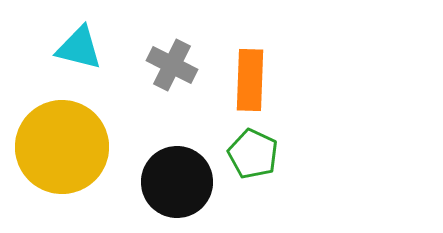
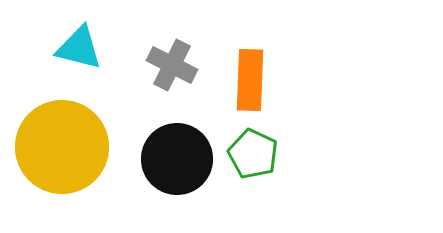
black circle: moved 23 px up
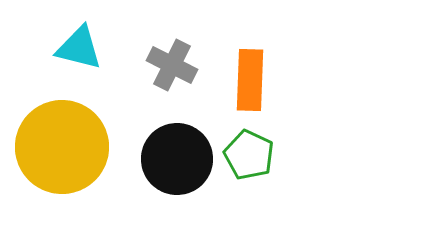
green pentagon: moved 4 px left, 1 px down
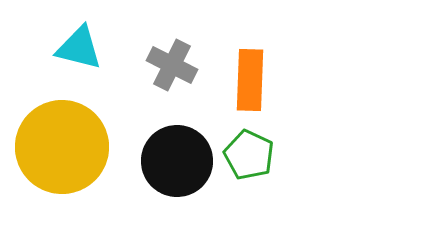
black circle: moved 2 px down
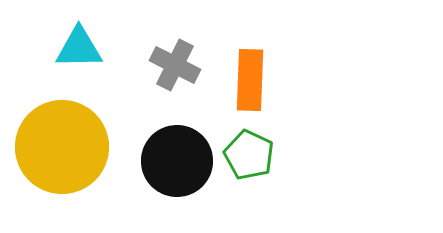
cyan triangle: rotated 15 degrees counterclockwise
gray cross: moved 3 px right
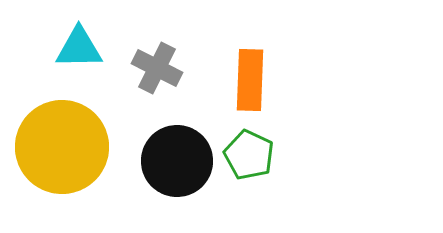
gray cross: moved 18 px left, 3 px down
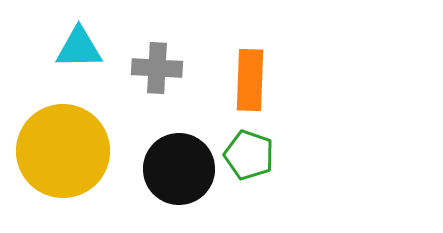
gray cross: rotated 24 degrees counterclockwise
yellow circle: moved 1 px right, 4 px down
green pentagon: rotated 6 degrees counterclockwise
black circle: moved 2 px right, 8 px down
